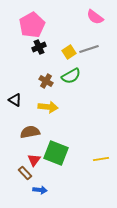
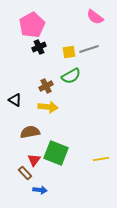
yellow square: rotated 24 degrees clockwise
brown cross: moved 5 px down; rotated 32 degrees clockwise
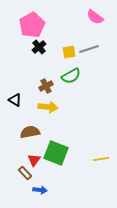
black cross: rotated 16 degrees counterclockwise
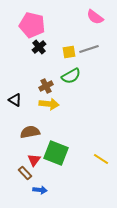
pink pentagon: rotated 30 degrees counterclockwise
yellow arrow: moved 1 px right, 3 px up
yellow line: rotated 42 degrees clockwise
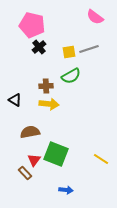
brown cross: rotated 24 degrees clockwise
green square: moved 1 px down
blue arrow: moved 26 px right
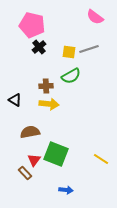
yellow square: rotated 16 degrees clockwise
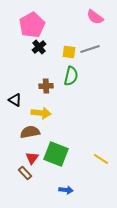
pink pentagon: rotated 30 degrees clockwise
gray line: moved 1 px right
green semicircle: rotated 48 degrees counterclockwise
yellow arrow: moved 8 px left, 9 px down
red triangle: moved 2 px left, 2 px up
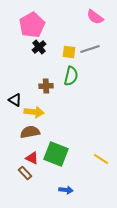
yellow arrow: moved 7 px left, 1 px up
red triangle: rotated 40 degrees counterclockwise
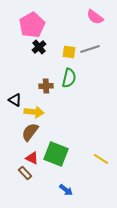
green semicircle: moved 2 px left, 2 px down
brown semicircle: rotated 42 degrees counterclockwise
blue arrow: rotated 32 degrees clockwise
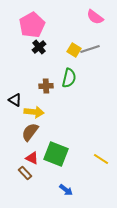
yellow square: moved 5 px right, 2 px up; rotated 24 degrees clockwise
